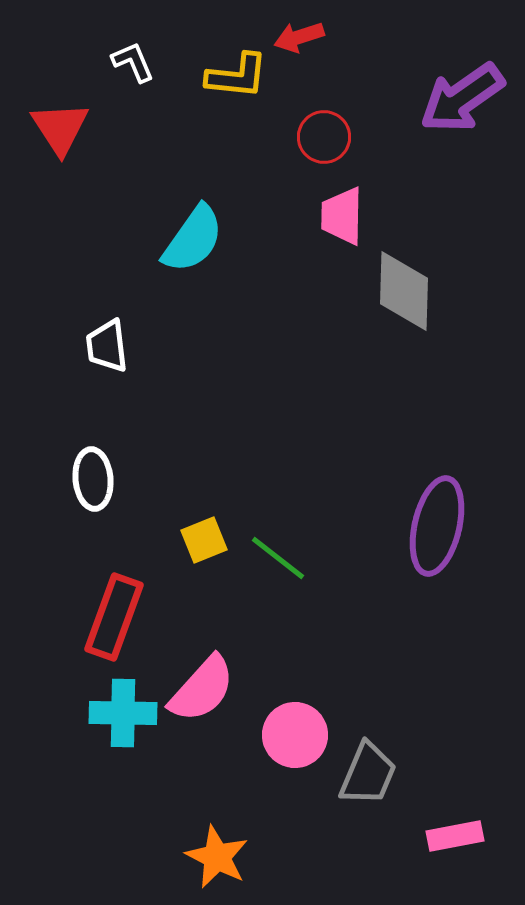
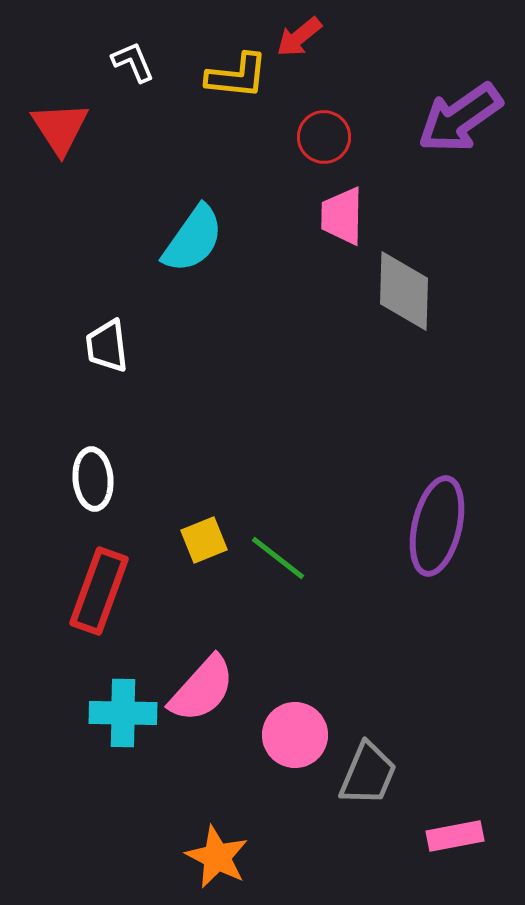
red arrow: rotated 21 degrees counterclockwise
purple arrow: moved 2 px left, 20 px down
red rectangle: moved 15 px left, 26 px up
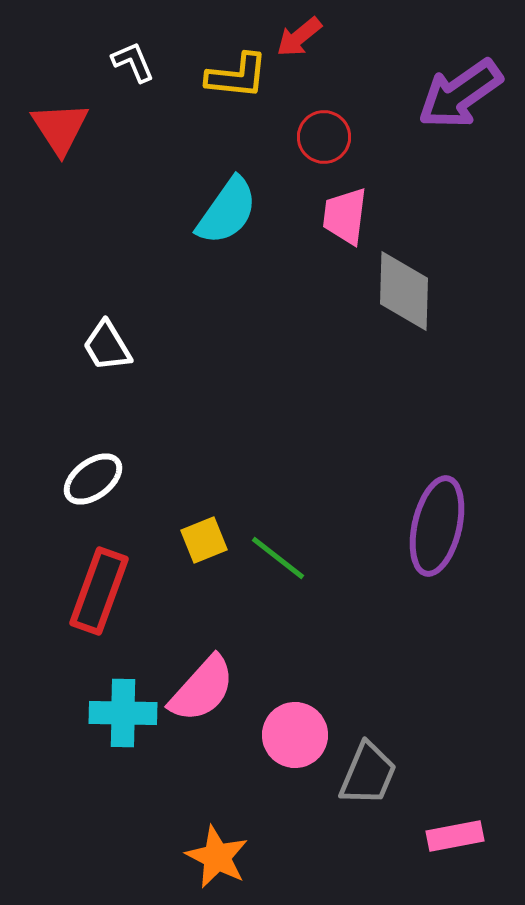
purple arrow: moved 24 px up
pink trapezoid: moved 3 px right; rotated 6 degrees clockwise
cyan semicircle: moved 34 px right, 28 px up
white trapezoid: rotated 24 degrees counterclockwise
white ellipse: rotated 58 degrees clockwise
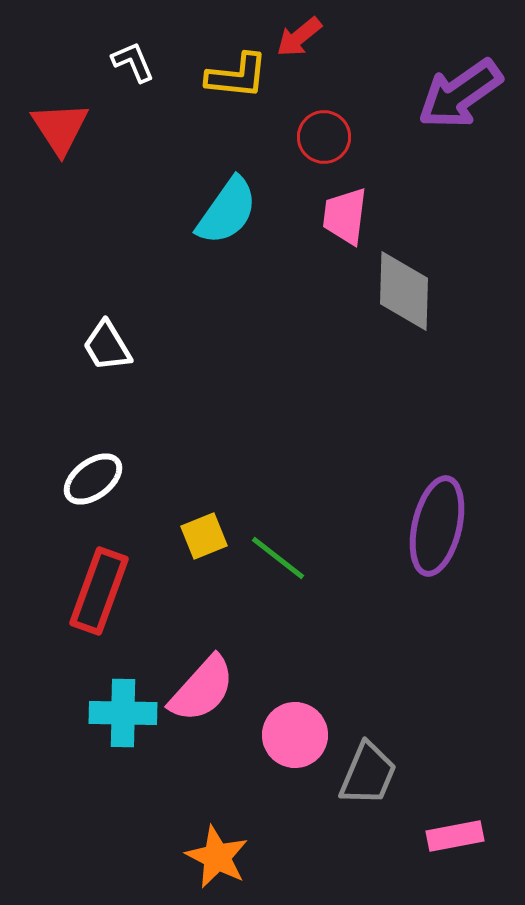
yellow square: moved 4 px up
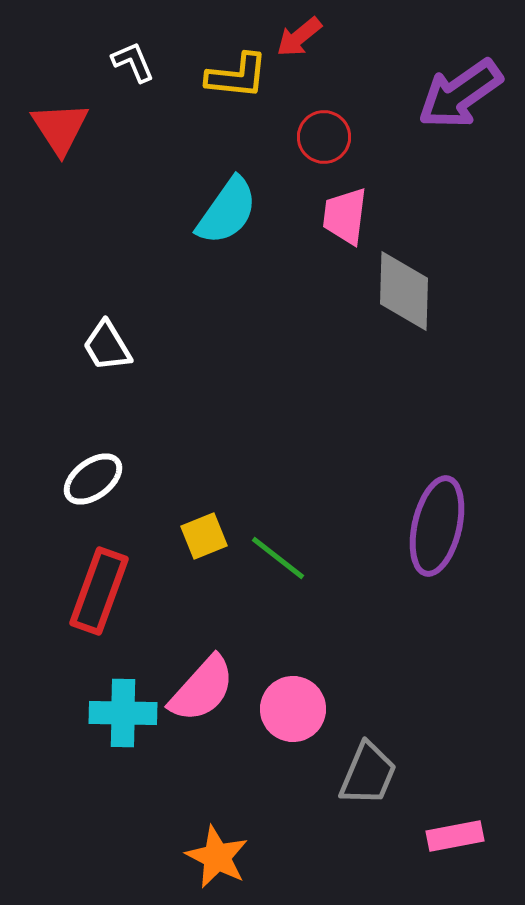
pink circle: moved 2 px left, 26 px up
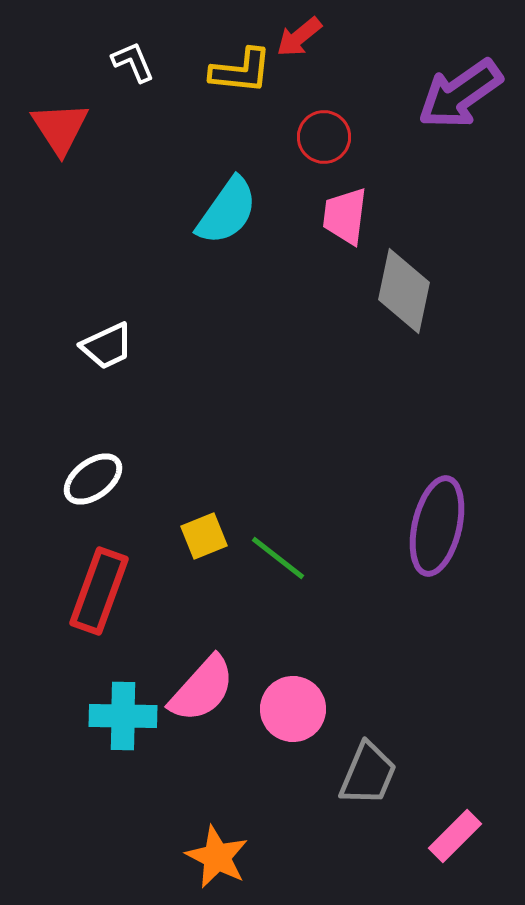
yellow L-shape: moved 4 px right, 5 px up
gray diamond: rotated 10 degrees clockwise
white trapezoid: rotated 84 degrees counterclockwise
cyan cross: moved 3 px down
pink rectangle: rotated 34 degrees counterclockwise
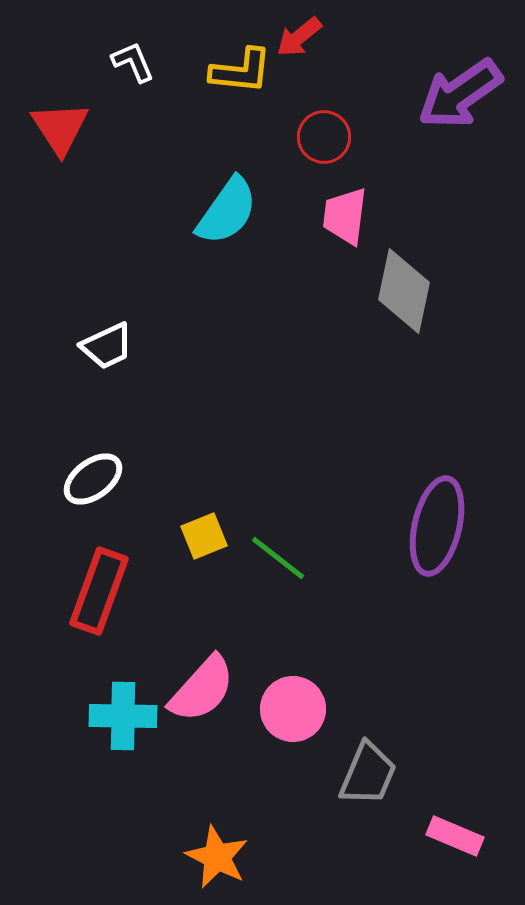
pink rectangle: rotated 68 degrees clockwise
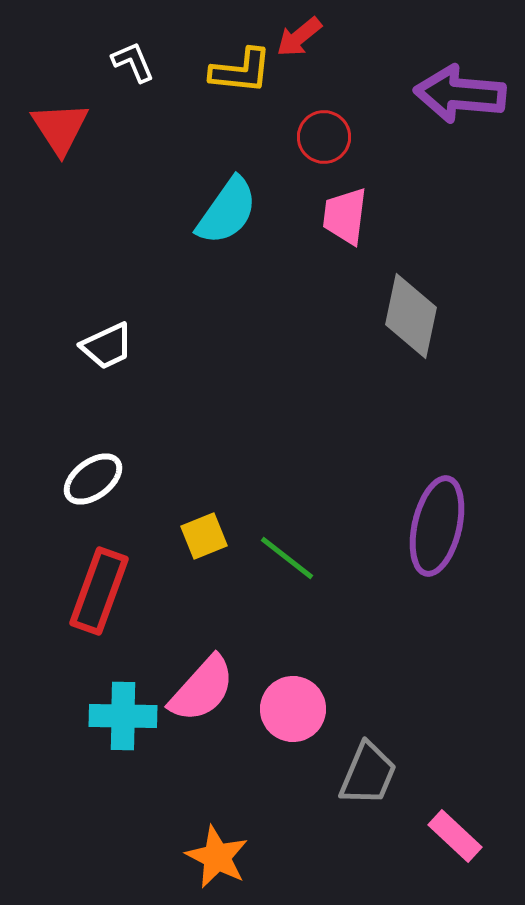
purple arrow: rotated 40 degrees clockwise
gray diamond: moved 7 px right, 25 px down
green line: moved 9 px right
pink rectangle: rotated 20 degrees clockwise
